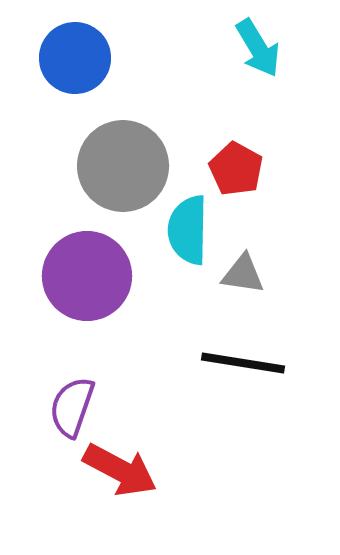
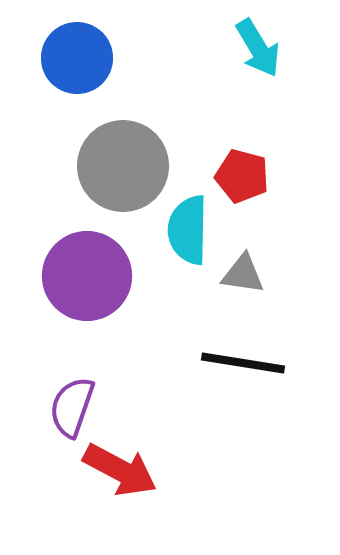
blue circle: moved 2 px right
red pentagon: moved 6 px right, 7 px down; rotated 14 degrees counterclockwise
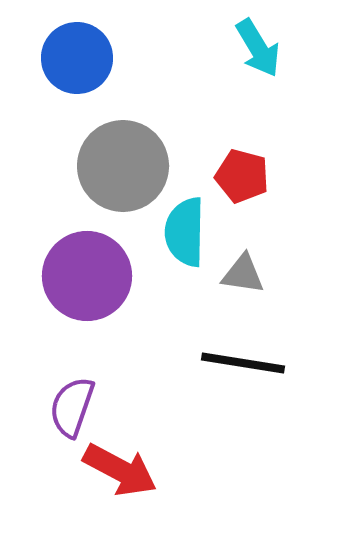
cyan semicircle: moved 3 px left, 2 px down
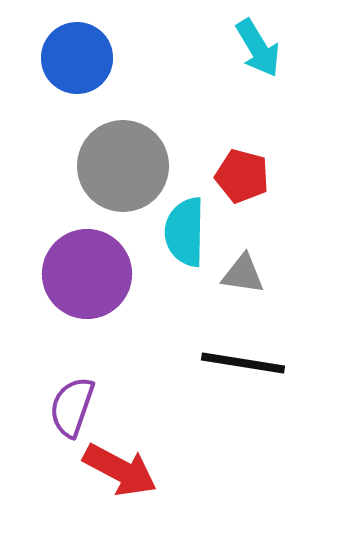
purple circle: moved 2 px up
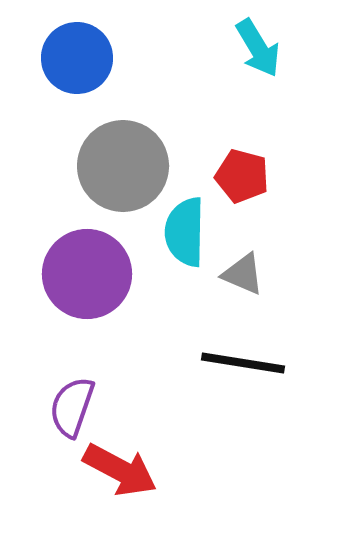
gray triangle: rotated 15 degrees clockwise
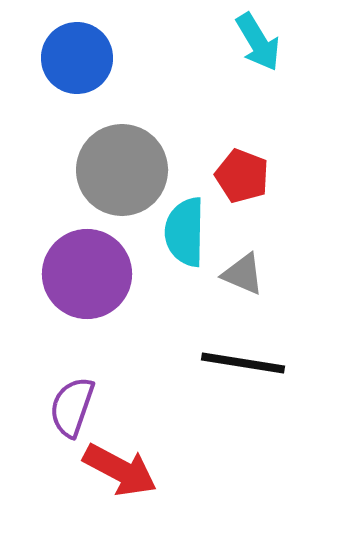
cyan arrow: moved 6 px up
gray circle: moved 1 px left, 4 px down
red pentagon: rotated 6 degrees clockwise
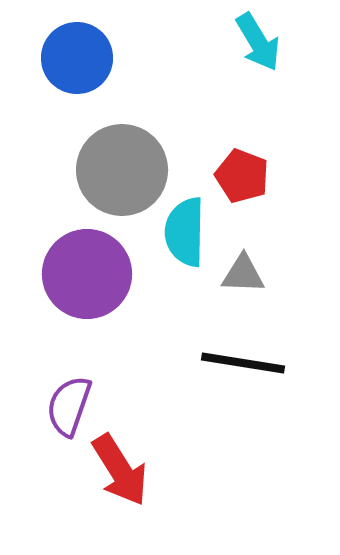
gray triangle: rotated 21 degrees counterclockwise
purple semicircle: moved 3 px left, 1 px up
red arrow: rotated 30 degrees clockwise
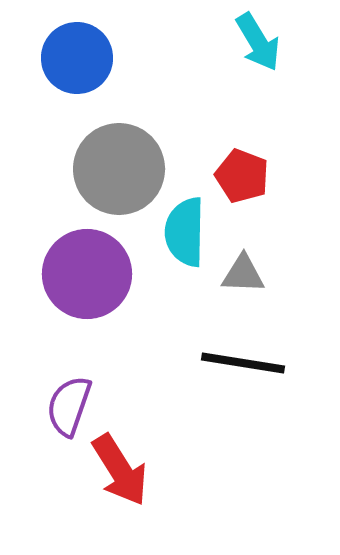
gray circle: moved 3 px left, 1 px up
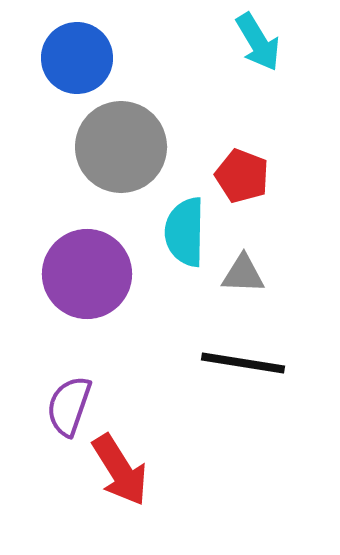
gray circle: moved 2 px right, 22 px up
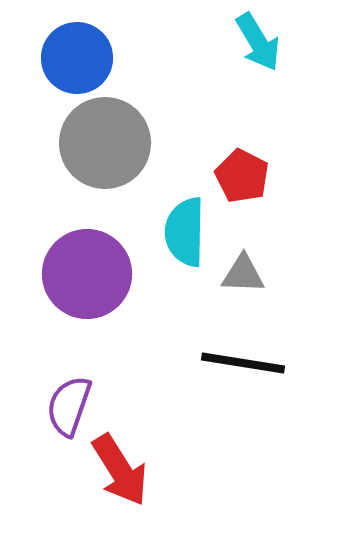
gray circle: moved 16 px left, 4 px up
red pentagon: rotated 6 degrees clockwise
